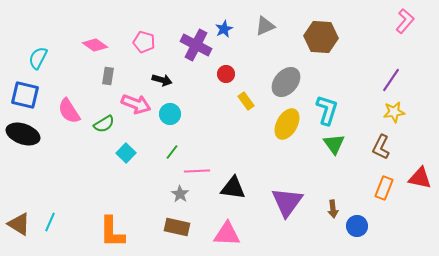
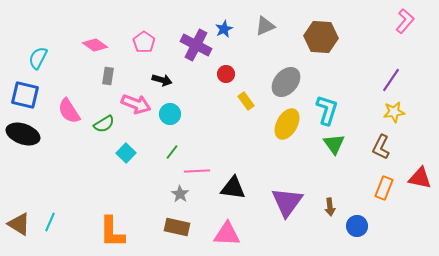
pink pentagon: rotated 20 degrees clockwise
brown arrow: moved 3 px left, 2 px up
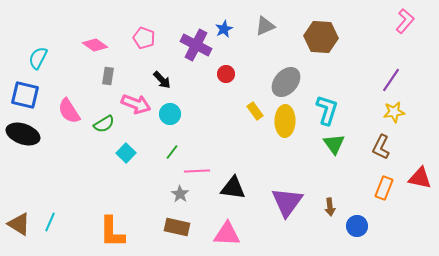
pink pentagon: moved 4 px up; rotated 15 degrees counterclockwise
black arrow: rotated 30 degrees clockwise
yellow rectangle: moved 9 px right, 10 px down
yellow ellipse: moved 2 px left, 3 px up; rotated 28 degrees counterclockwise
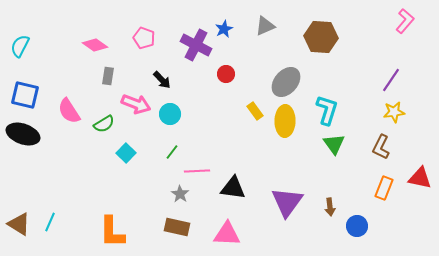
cyan semicircle: moved 18 px left, 12 px up
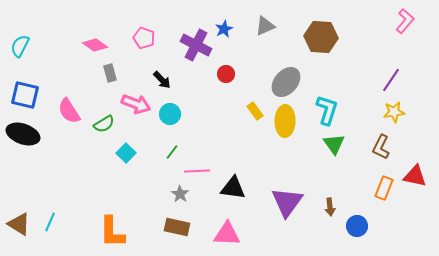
gray rectangle: moved 2 px right, 3 px up; rotated 24 degrees counterclockwise
red triangle: moved 5 px left, 2 px up
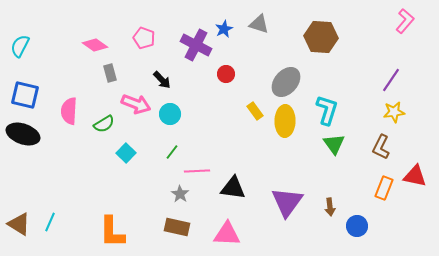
gray triangle: moved 6 px left, 2 px up; rotated 40 degrees clockwise
pink semicircle: rotated 36 degrees clockwise
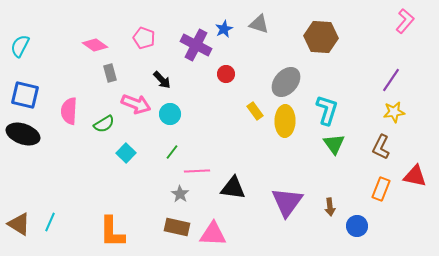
orange rectangle: moved 3 px left, 1 px down
pink triangle: moved 14 px left
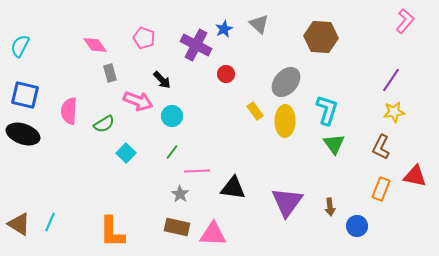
gray triangle: rotated 25 degrees clockwise
pink diamond: rotated 20 degrees clockwise
pink arrow: moved 2 px right, 3 px up
cyan circle: moved 2 px right, 2 px down
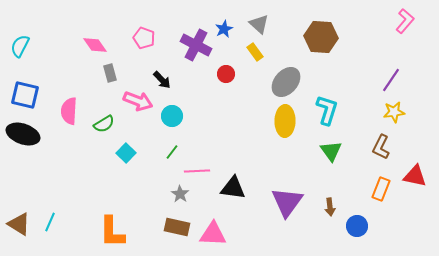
yellow rectangle: moved 59 px up
green triangle: moved 3 px left, 7 px down
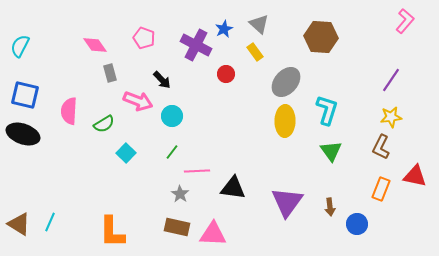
yellow star: moved 3 px left, 5 px down
blue circle: moved 2 px up
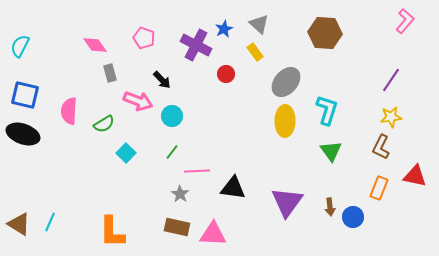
brown hexagon: moved 4 px right, 4 px up
orange rectangle: moved 2 px left, 1 px up
blue circle: moved 4 px left, 7 px up
